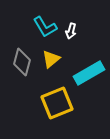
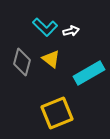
cyan L-shape: rotated 15 degrees counterclockwise
white arrow: rotated 119 degrees counterclockwise
yellow triangle: rotated 42 degrees counterclockwise
yellow square: moved 10 px down
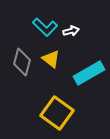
yellow square: rotated 32 degrees counterclockwise
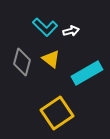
cyan rectangle: moved 2 px left
yellow square: rotated 20 degrees clockwise
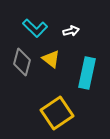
cyan L-shape: moved 10 px left, 1 px down
cyan rectangle: rotated 48 degrees counterclockwise
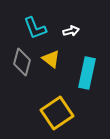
cyan L-shape: rotated 25 degrees clockwise
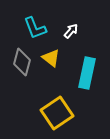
white arrow: rotated 35 degrees counterclockwise
yellow triangle: moved 1 px up
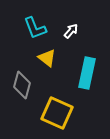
yellow triangle: moved 4 px left
gray diamond: moved 23 px down
yellow square: rotated 32 degrees counterclockwise
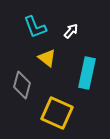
cyan L-shape: moved 1 px up
